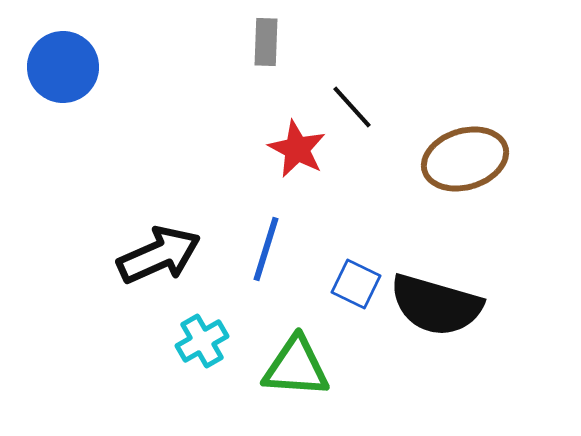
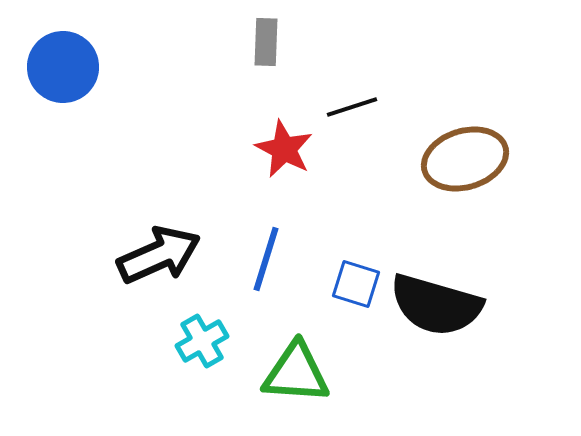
black line: rotated 66 degrees counterclockwise
red star: moved 13 px left
blue line: moved 10 px down
blue square: rotated 9 degrees counterclockwise
green triangle: moved 6 px down
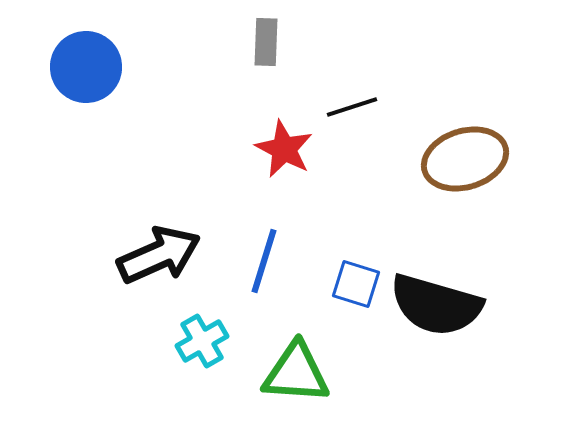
blue circle: moved 23 px right
blue line: moved 2 px left, 2 px down
